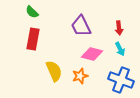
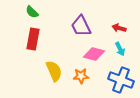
red arrow: rotated 112 degrees clockwise
pink diamond: moved 2 px right
orange star: moved 1 px right; rotated 14 degrees clockwise
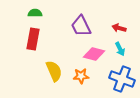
green semicircle: moved 3 px right, 1 px down; rotated 136 degrees clockwise
blue cross: moved 1 px right, 1 px up
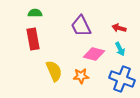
red rectangle: rotated 20 degrees counterclockwise
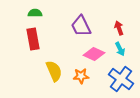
red arrow: rotated 56 degrees clockwise
pink diamond: rotated 10 degrees clockwise
blue cross: moved 1 px left; rotated 15 degrees clockwise
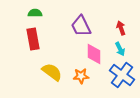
red arrow: moved 2 px right
pink diamond: rotated 65 degrees clockwise
yellow semicircle: moved 2 px left, 1 px down; rotated 30 degrees counterclockwise
blue cross: moved 1 px right, 4 px up
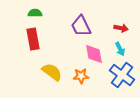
red arrow: rotated 120 degrees clockwise
pink diamond: rotated 10 degrees counterclockwise
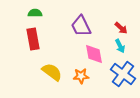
red arrow: rotated 32 degrees clockwise
cyan arrow: moved 3 px up
blue cross: moved 1 px right, 1 px up
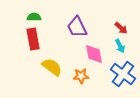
green semicircle: moved 1 px left, 4 px down
purple trapezoid: moved 4 px left, 1 px down
yellow semicircle: moved 5 px up
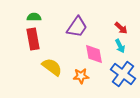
purple trapezoid: rotated 120 degrees counterclockwise
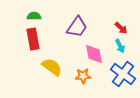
green semicircle: moved 1 px up
orange star: moved 2 px right
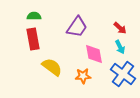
red arrow: moved 1 px left
cyan arrow: moved 1 px down
